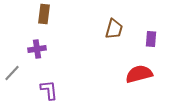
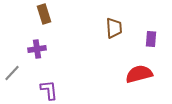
brown rectangle: rotated 24 degrees counterclockwise
brown trapezoid: moved 1 px up; rotated 20 degrees counterclockwise
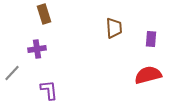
red semicircle: moved 9 px right, 1 px down
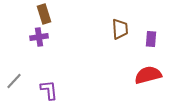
brown trapezoid: moved 6 px right, 1 px down
purple cross: moved 2 px right, 12 px up
gray line: moved 2 px right, 8 px down
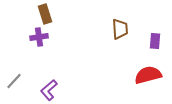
brown rectangle: moved 1 px right
purple rectangle: moved 4 px right, 2 px down
purple L-shape: rotated 125 degrees counterclockwise
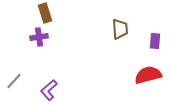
brown rectangle: moved 1 px up
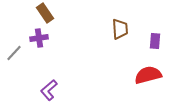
brown rectangle: rotated 18 degrees counterclockwise
purple cross: moved 1 px down
gray line: moved 28 px up
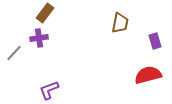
brown rectangle: rotated 72 degrees clockwise
brown trapezoid: moved 6 px up; rotated 15 degrees clockwise
purple rectangle: rotated 21 degrees counterclockwise
purple L-shape: rotated 20 degrees clockwise
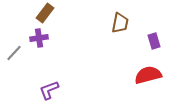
purple rectangle: moved 1 px left
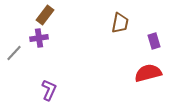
brown rectangle: moved 2 px down
red semicircle: moved 2 px up
purple L-shape: rotated 135 degrees clockwise
